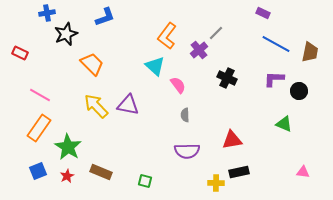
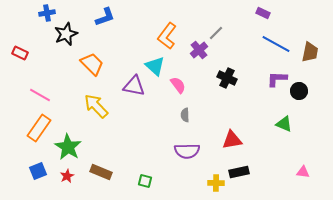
purple L-shape: moved 3 px right
purple triangle: moved 6 px right, 19 px up
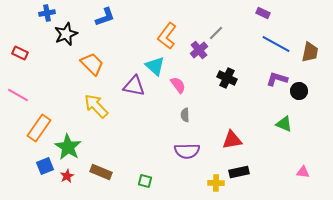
purple L-shape: rotated 15 degrees clockwise
pink line: moved 22 px left
blue square: moved 7 px right, 5 px up
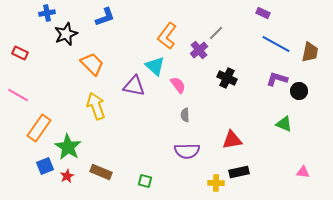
yellow arrow: rotated 24 degrees clockwise
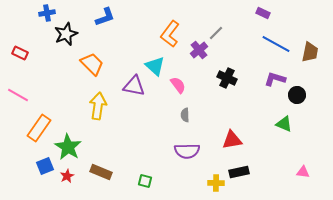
orange L-shape: moved 3 px right, 2 px up
purple L-shape: moved 2 px left
black circle: moved 2 px left, 4 px down
yellow arrow: moved 2 px right; rotated 28 degrees clockwise
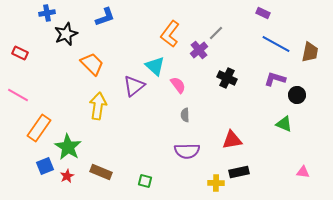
purple triangle: rotated 50 degrees counterclockwise
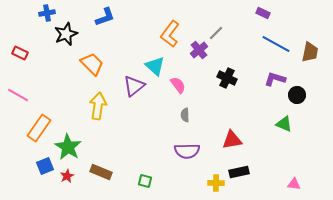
pink triangle: moved 9 px left, 12 px down
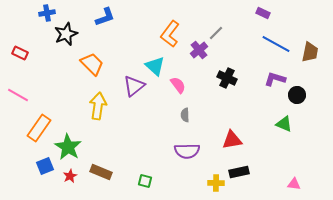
red star: moved 3 px right
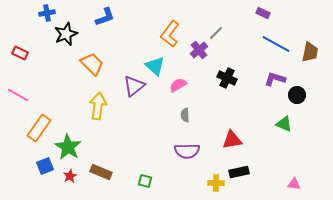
pink semicircle: rotated 84 degrees counterclockwise
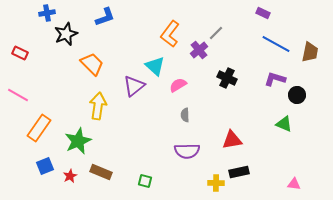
green star: moved 10 px right, 6 px up; rotated 16 degrees clockwise
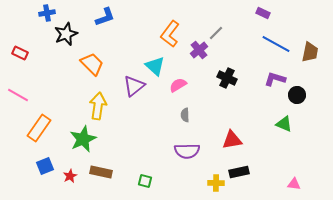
green star: moved 5 px right, 2 px up
brown rectangle: rotated 10 degrees counterclockwise
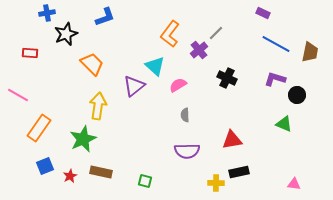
red rectangle: moved 10 px right; rotated 21 degrees counterclockwise
